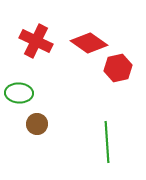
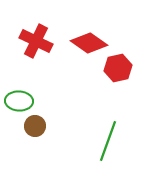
green ellipse: moved 8 px down
brown circle: moved 2 px left, 2 px down
green line: moved 1 px right, 1 px up; rotated 24 degrees clockwise
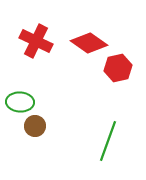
green ellipse: moved 1 px right, 1 px down
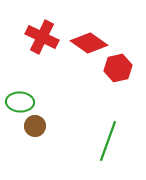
red cross: moved 6 px right, 4 px up
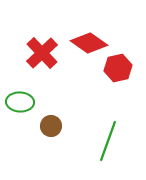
red cross: moved 16 px down; rotated 20 degrees clockwise
brown circle: moved 16 px right
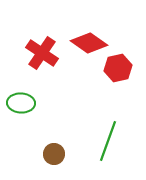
red cross: rotated 12 degrees counterclockwise
green ellipse: moved 1 px right, 1 px down
brown circle: moved 3 px right, 28 px down
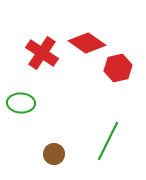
red diamond: moved 2 px left
green line: rotated 6 degrees clockwise
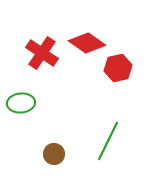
green ellipse: rotated 8 degrees counterclockwise
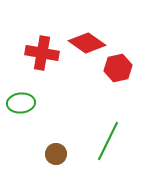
red cross: rotated 24 degrees counterclockwise
brown circle: moved 2 px right
